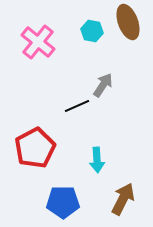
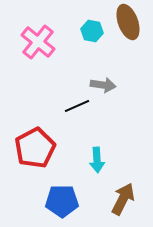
gray arrow: rotated 65 degrees clockwise
blue pentagon: moved 1 px left, 1 px up
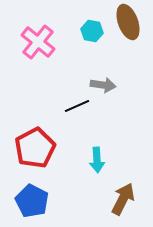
blue pentagon: moved 30 px left; rotated 28 degrees clockwise
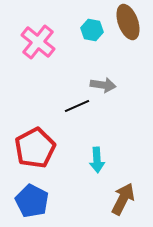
cyan hexagon: moved 1 px up
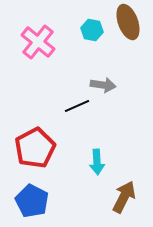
cyan arrow: moved 2 px down
brown arrow: moved 1 px right, 2 px up
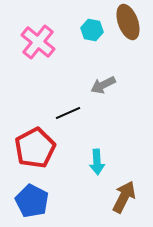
gray arrow: rotated 145 degrees clockwise
black line: moved 9 px left, 7 px down
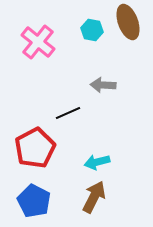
gray arrow: rotated 30 degrees clockwise
cyan arrow: rotated 80 degrees clockwise
brown arrow: moved 30 px left
blue pentagon: moved 2 px right
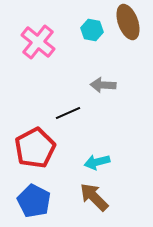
brown arrow: rotated 72 degrees counterclockwise
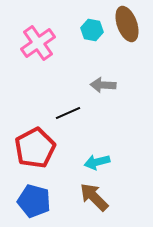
brown ellipse: moved 1 px left, 2 px down
pink cross: moved 1 px down; rotated 16 degrees clockwise
blue pentagon: rotated 12 degrees counterclockwise
